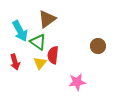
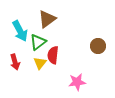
green triangle: rotated 48 degrees clockwise
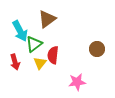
green triangle: moved 4 px left, 2 px down
brown circle: moved 1 px left, 3 px down
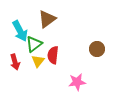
yellow triangle: moved 2 px left, 2 px up
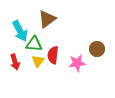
green triangle: rotated 42 degrees clockwise
pink star: moved 19 px up
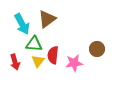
cyan arrow: moved 2 px right, 7 px up
pink star: moved 3 px left
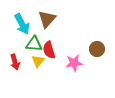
brown triangle: rotated 12 degrees counterclockwise
red semicircle: moved 4 px left, 5 px up; rotated 24 degrees counterclockwise
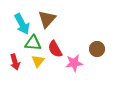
green triangle: moved 1 px left, 1 px up
red semicircle: moved 6 px right, 1 px up; rotated 12 degrees counterclockwise
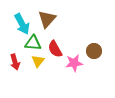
brown circle: moved 3 px left, 2 px down
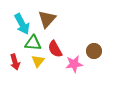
pink star: moved 1 px down
